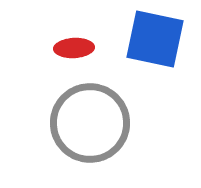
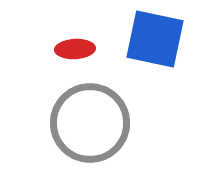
red ellipse: moved 1 px right, 1 px down
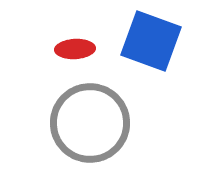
blue square: moved 4 px left, 2 px down; rotated 8 degrees clockwise
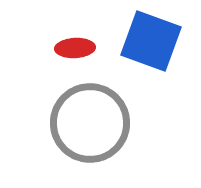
red ellipse: moved 1 px up
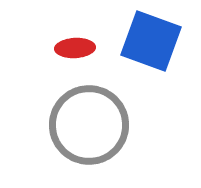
gray circle: moved 1 px left, 2 px down
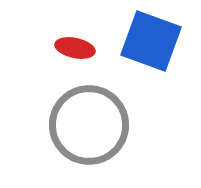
red ellipse: rotated 15 degrees clockwise
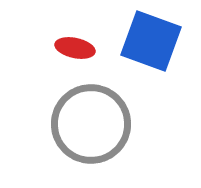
gray circle: moved 2 px right, 1 px up
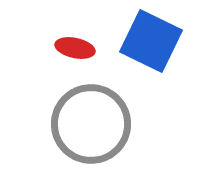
blue square: rotated 6 degrees clockwise
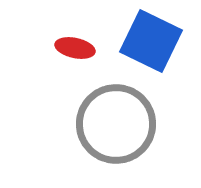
gray circle: moved 25 px right
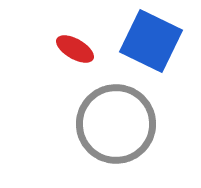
red ellipse: moved 1 px down; rotated 18 degrees clockwise
